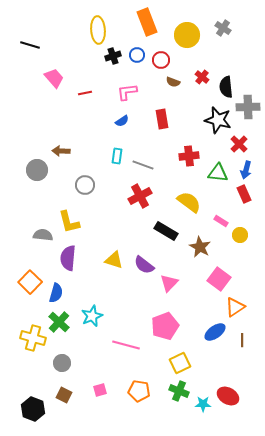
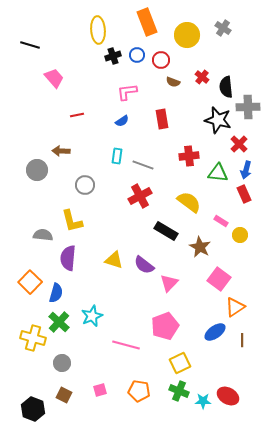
red line at (85, 93): moved 8 px left, 22 px down
yellow L-shape at (69, 222): moved 3 px right, 1 px up
cyan star at (203, 404): moved 3 px up
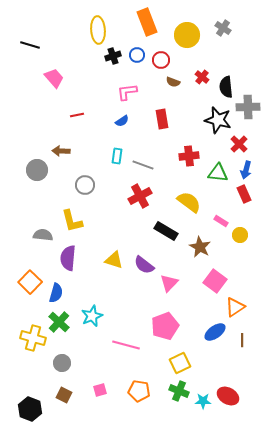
pink square at (219, 279): moved 4 px left, 2 px down
black hexagon at (33, 409): moved 3 px left
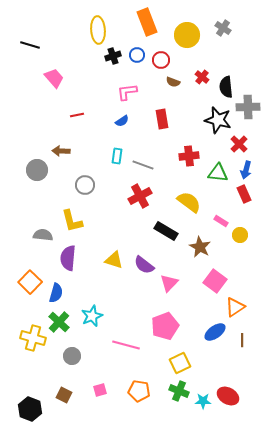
gray circle at (62, 363): moved 10 px right, 7 px up
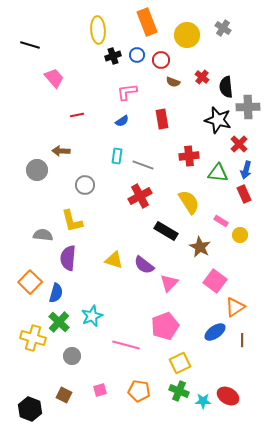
yellow semicircle at (189, 202): rotated 20 degrees clockwise
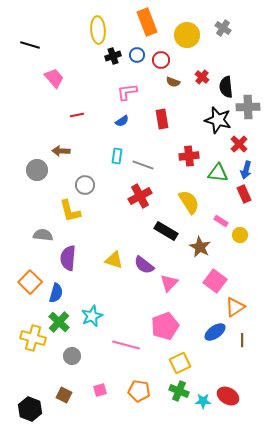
yellow L-shape at (72, 221): moved 2 px left, 10 px up
